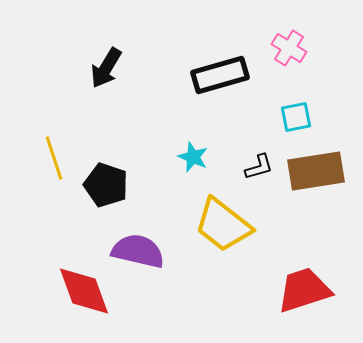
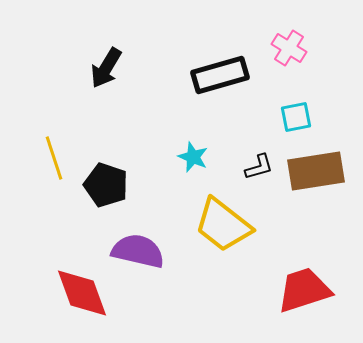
red diamond: moved 2 px left, 2 px down
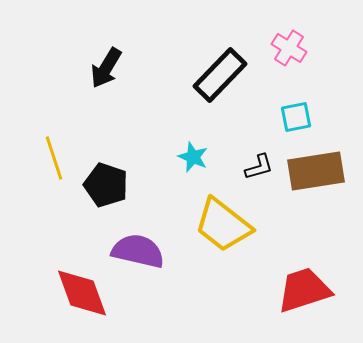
black rectangle: rotated 30 degrees counterclockwise
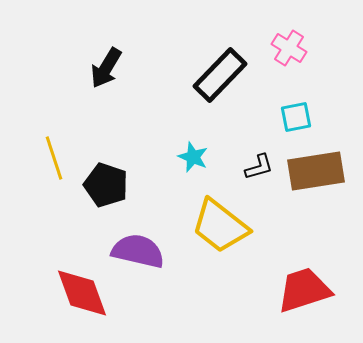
yellow trapezoid: moved 3 px left, 1 px down
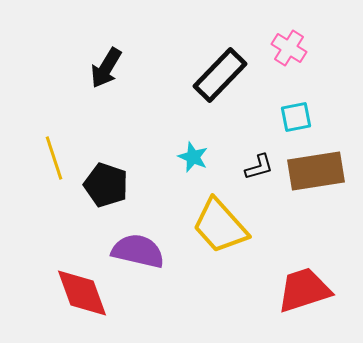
yellow trapezoid: rotated 10 degrees clockwise
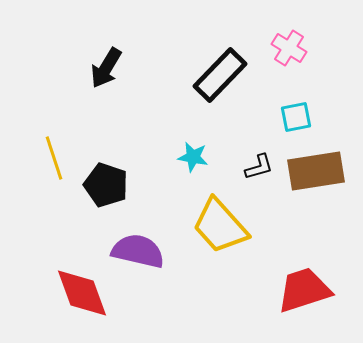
cyan star: rotated 12 degrees counterclockwise
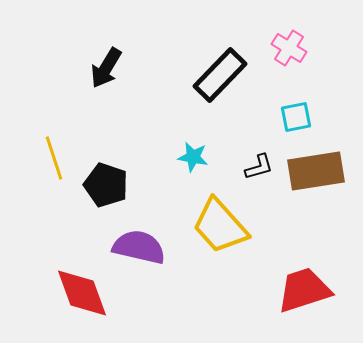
purple semicircle: moved 1 px right, 4 px up
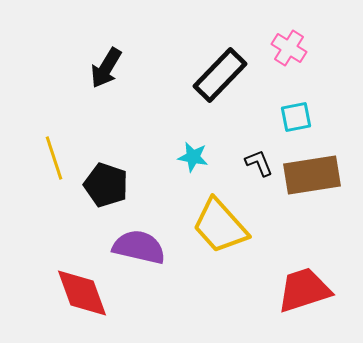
black L-shape: moved 4 px up; rotated 96 degrees counterclockwise
brown rectangle: moved 4 px left, 4 px down
